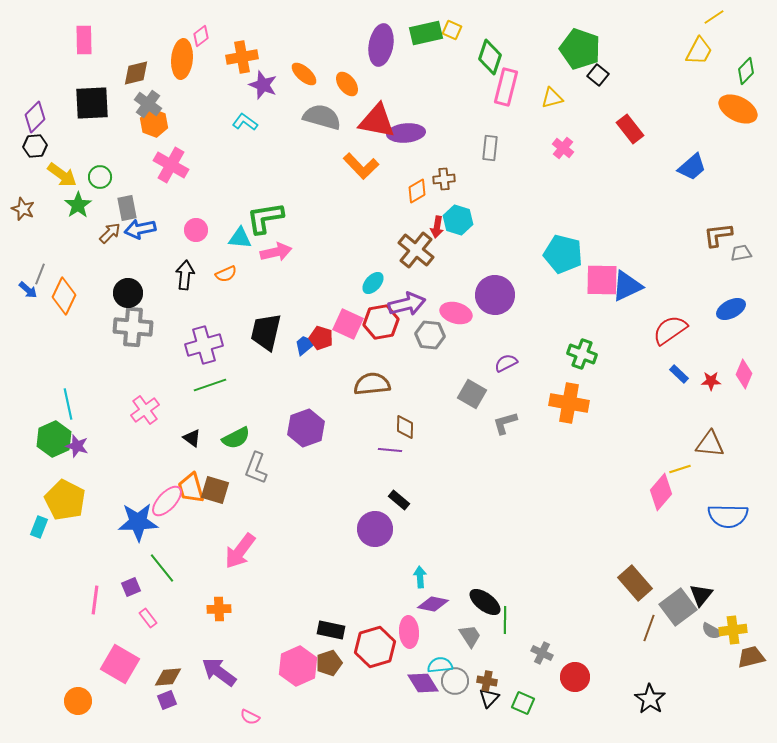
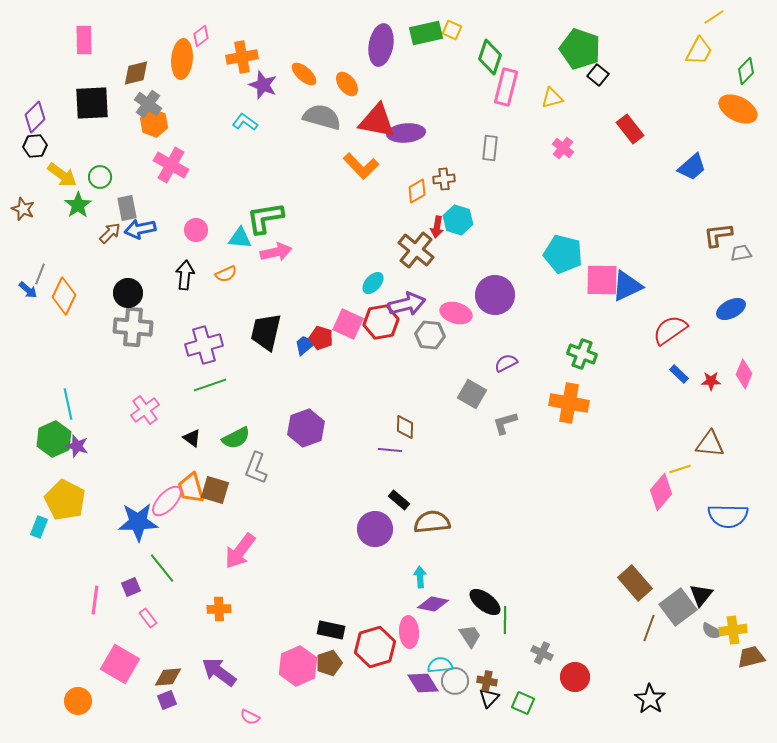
brown semicircle at (372, 384): moved 60 px right, 138 px down
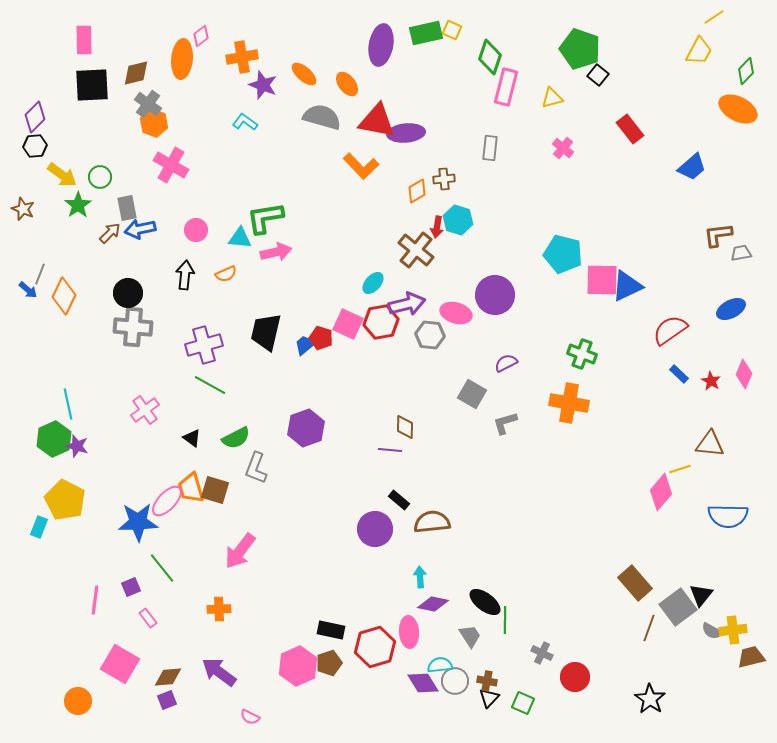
black square at (92, 103): moved 18 px up
red star at (711, 381): rotated 30 degrees clockwise
green line at (210, 385): rotated 48 degrees clockwise
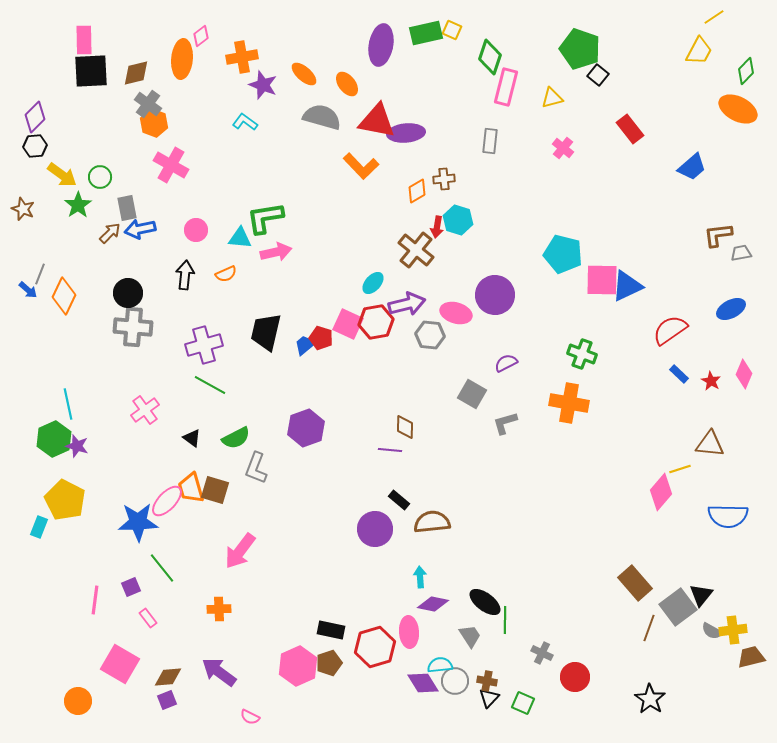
black square at (92, 85): moved 1 px left, 14 px up
gray rectangle at (490, 148): moved 7 px up
red hexagon at (381, 322): moved 5 px left
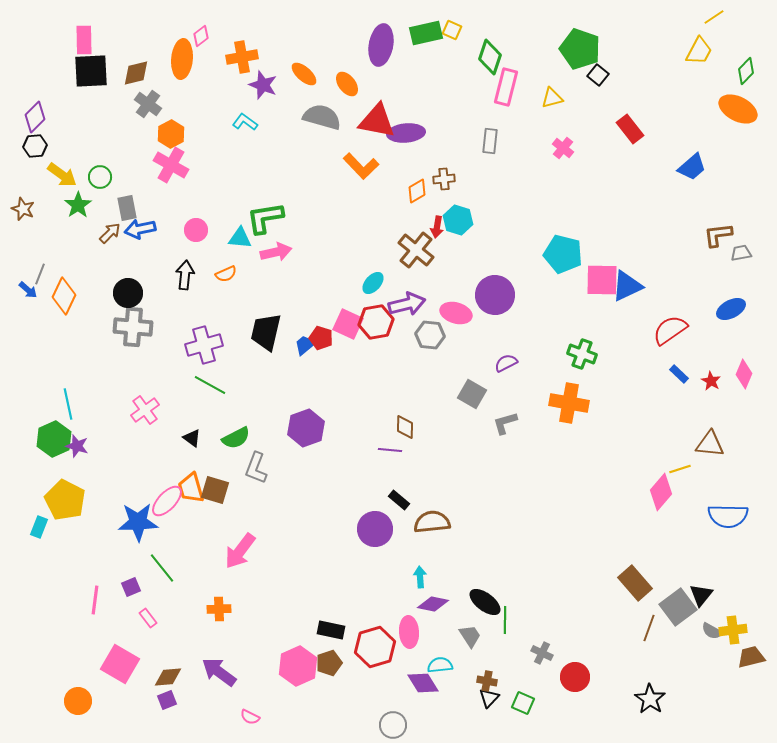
orange hexagon at (154, 123): moved 17 px right, 11 px down; rotated 12 degrees clockwise
gray circle at (455, 681): moved 62 px left, 44 px down
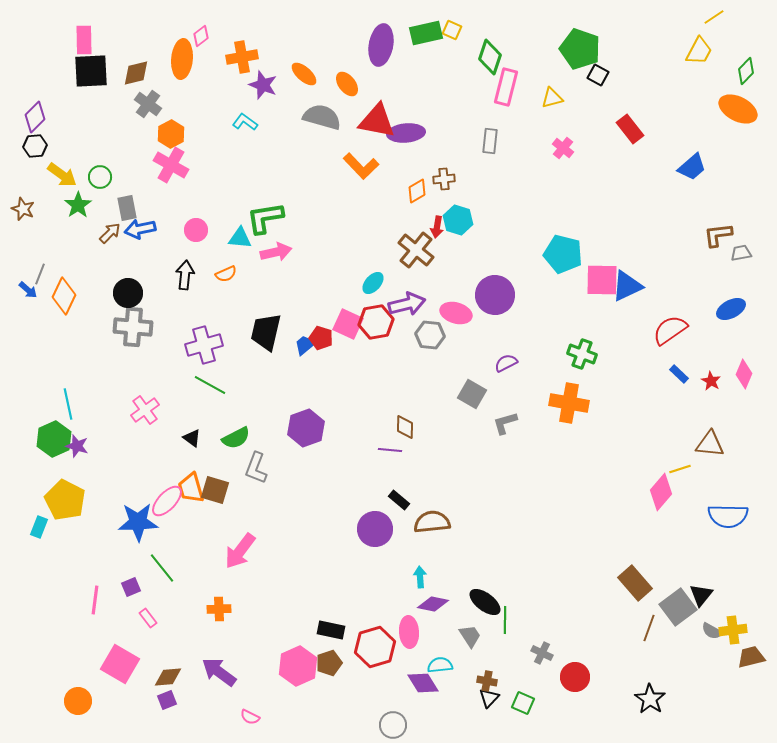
black square at (598, 75): rotated 10 degrees counterclockwise
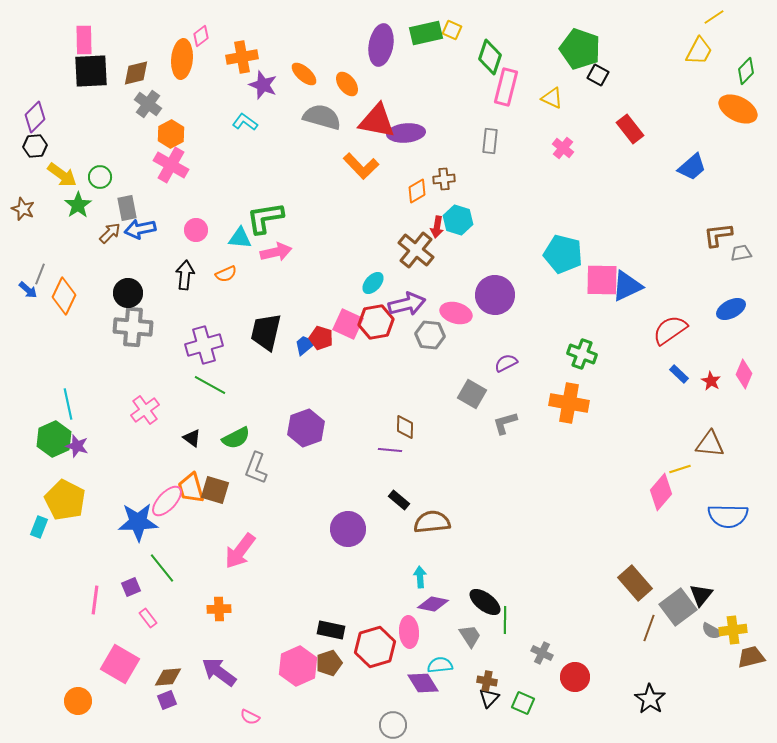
yellow triangle at (552, 98): rotated 40 degrees clockwise
purple circle at (375, 529): moved 27 px left
